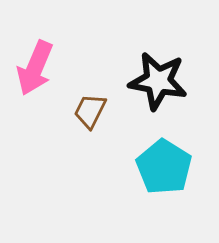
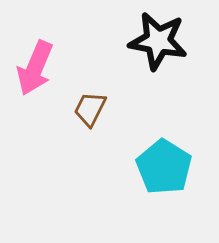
black star: moved 40 px up
brown trapezoid: moved 2 px up
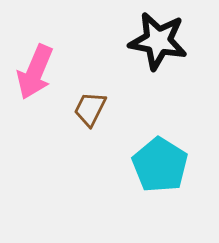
pink arrow: moved 4 px down
cyan pentagon: moved 4 px left, 2 px up
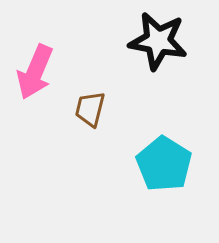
brown trapezoid: rotated 12 degrees counterclockwise
cyan pentagon: moved 4 px right, 1 px up
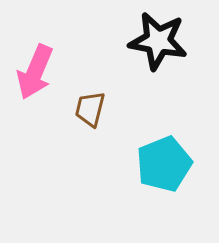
cyan pentagon: rotated 18 degrees clockwise
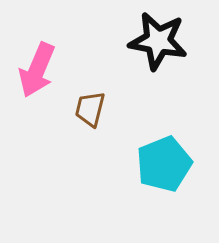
pink arrow: moved 2 px right, 2 px up
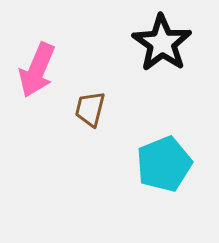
black star: moved 4 px right, 2 px down; rotated 24 degrees clockwise
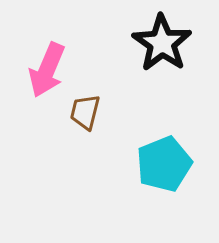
pink arrow: moved 10 px right
brown trapezoid: moved 5 px left, 3 px down
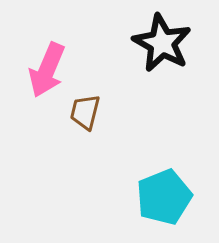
black star: rotated 6 degrees counterclockwise
cyan pentagon: moved 33 px down
